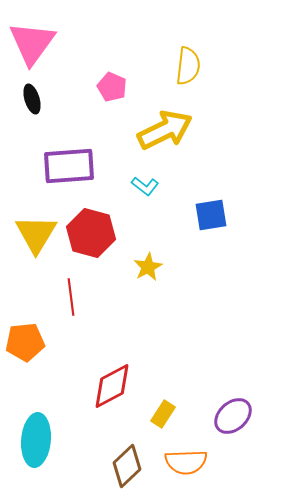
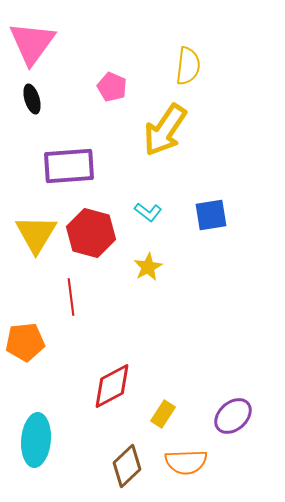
yellow arrow: rotated 150 degrees clockwise
cyan L-shape: moved 3 px right, 26 px down
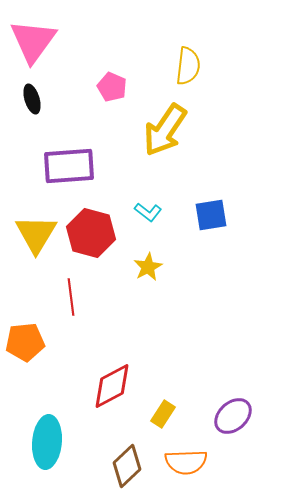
pink triangle: moved 1 px right, 2 px up
cyan ellipse: moved 11 px right, 2 px down
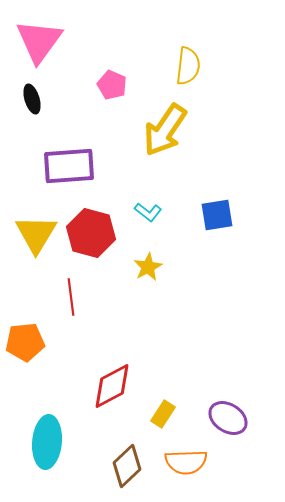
pink triangle: moved 6 px right
pink pentagon: moved 2 px up
blue square: moved 6 px right
purple ellipse: moved 5 px left, 2 px down; rotated 75 degrees clockwise
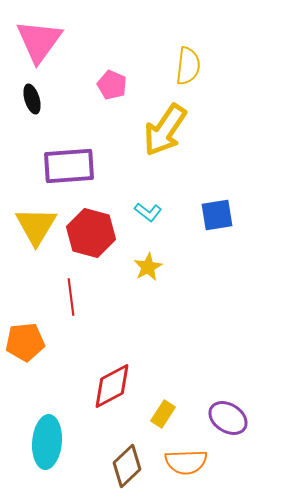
yellow triangle: moved 8 px up
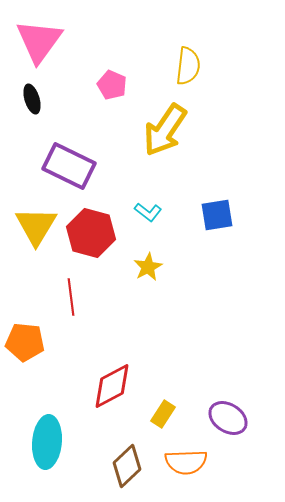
purple rectangle: rotated 30 degrees clockwise
orange pentagon: rotated 12 degrees clockwise
